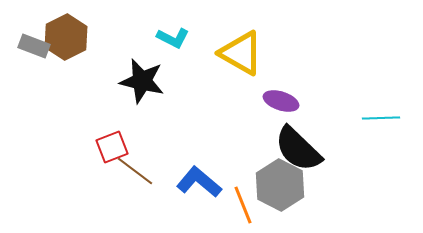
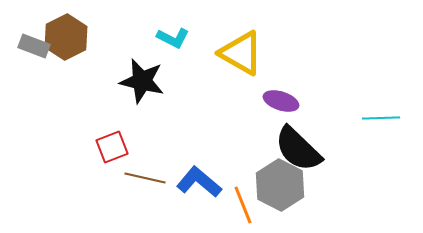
brown line: moved 10 px right, 7 px down; rotated 24 degrees counterclockwise
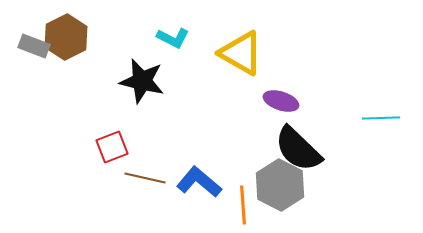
orange line: rotated 18 degrees clockwise
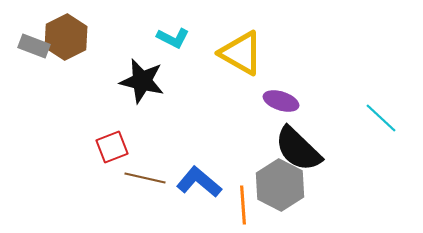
cyan line: rotated 45 degrees clockwise
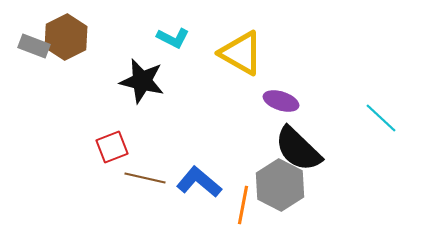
orange line: rotated 15 degrees clockwise
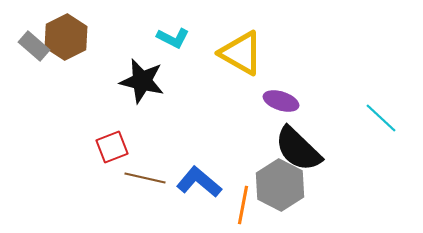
gray rectangle: rotated 20 degrees clockwise
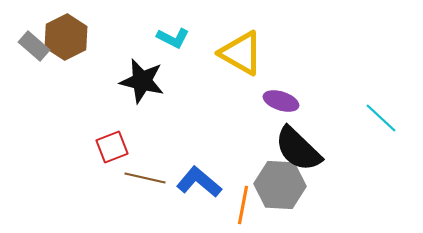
gray hexagon: rotated 24 degrees counterclockwise
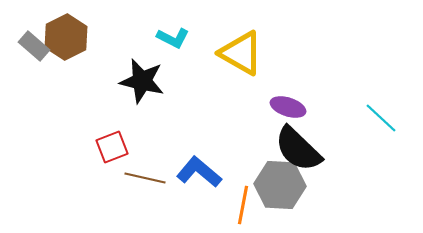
purple ellipse: moved 7 px right, 6 px down
blue L-shape: moved 10 px up
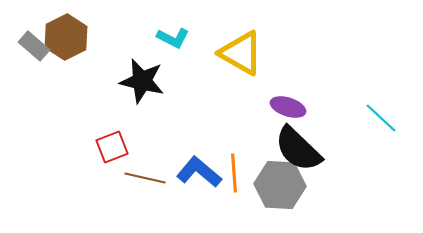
orange line: moved 9 px left, 32 px up; rotated 15 degrees counterclockwise
